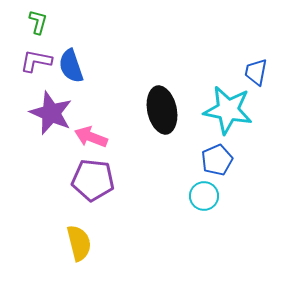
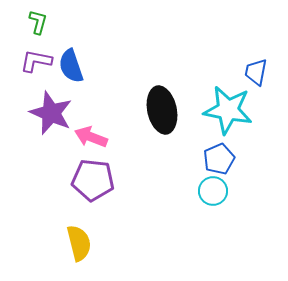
blue pentagon: moved 2 px right, 1 px up
cyan circle: moved 9 px right, 5 px up
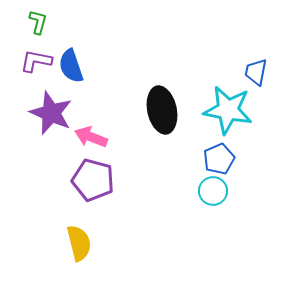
purple pentagon: rotated 9 degrees clockwise
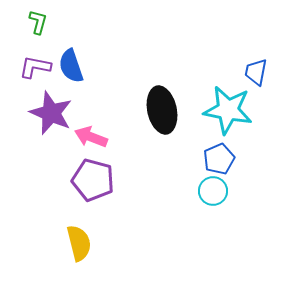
purple L-shape: moved 1 px left, 6 px down
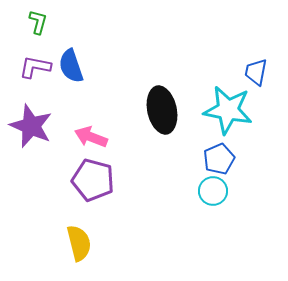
purple star: moved 20 px left, 13 px down
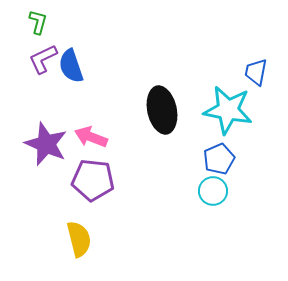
purple L-shape: moved 8 px right, 8 px up; rotated 36 degrees counterclockwise
purple star: moved 15 px right, 18 px down
purple pentagon: rotated 9 degrees counterclockwise
yellow semicircle: moved 4 px up
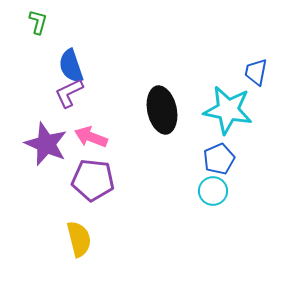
purple L-shape: moved 26 px right, 34 px down
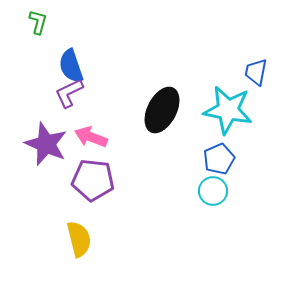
black ellipse: rotated 39 degrees clockwise
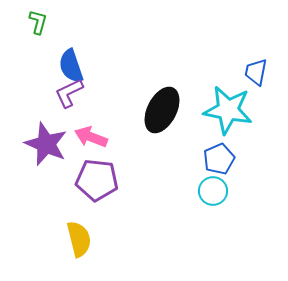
purple pentagon: moved 4 px right
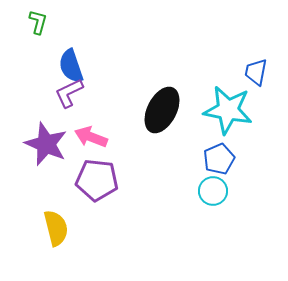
yellow semicircle: moved 23 px left, 11 px up
